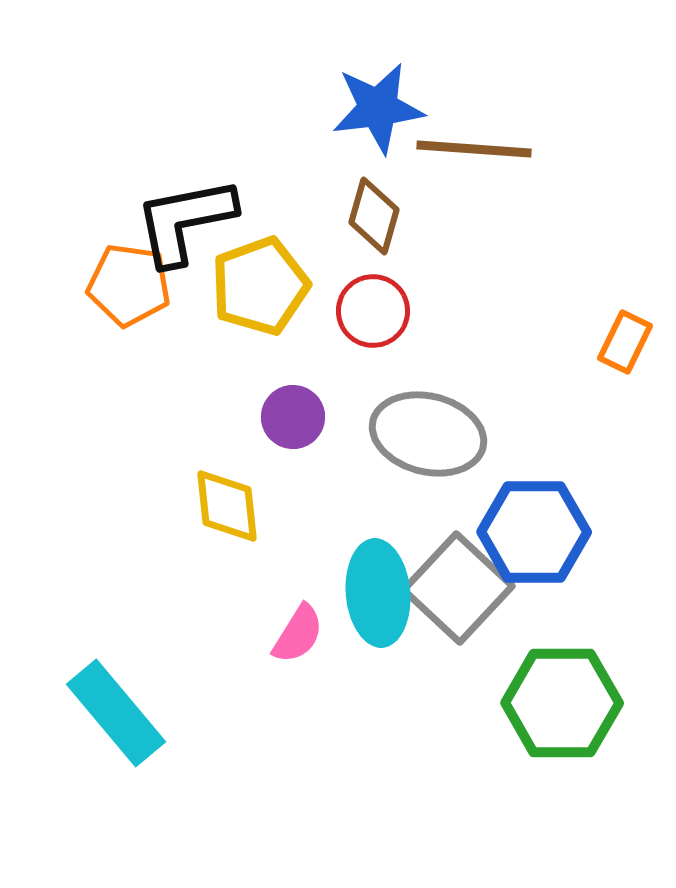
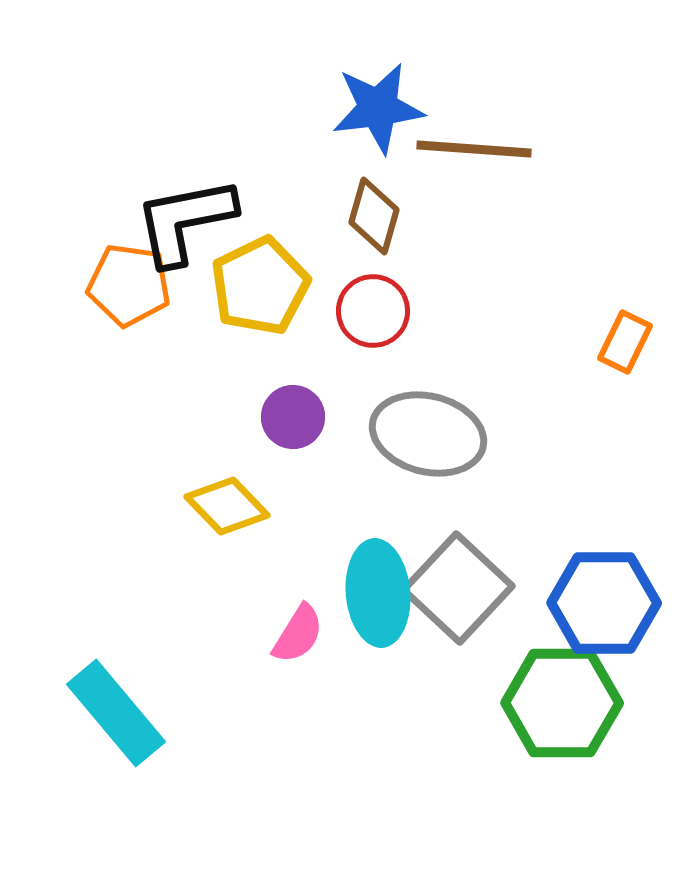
yellow pentagon: rotated 6 degrees counterclockwise
yellow diamond: rotated 38 degrees counterclockwise
blue hexagon: moved 70 px right, 71 px down
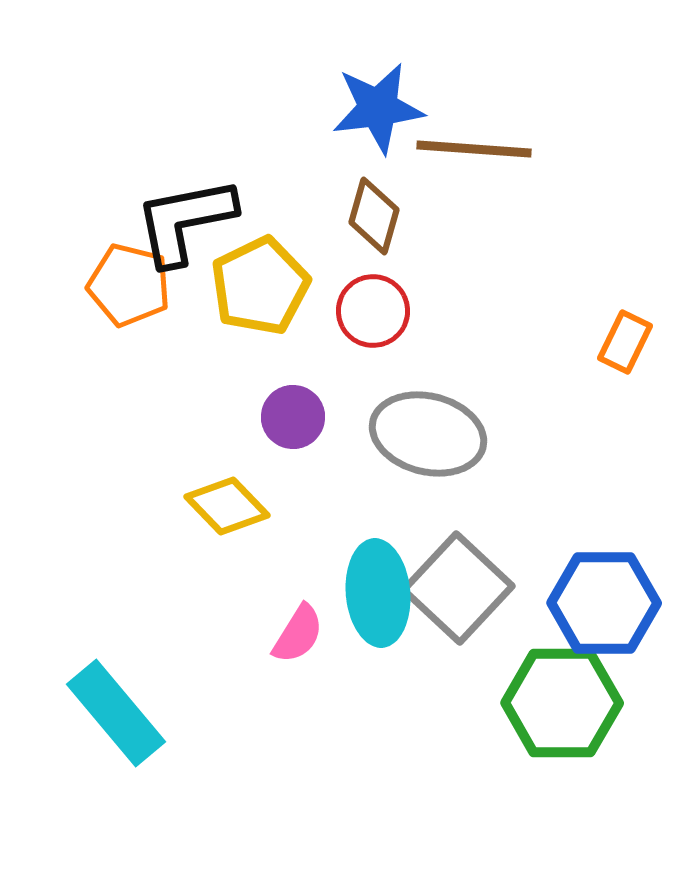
orange pentagon: rotated 6 degrees clockwise
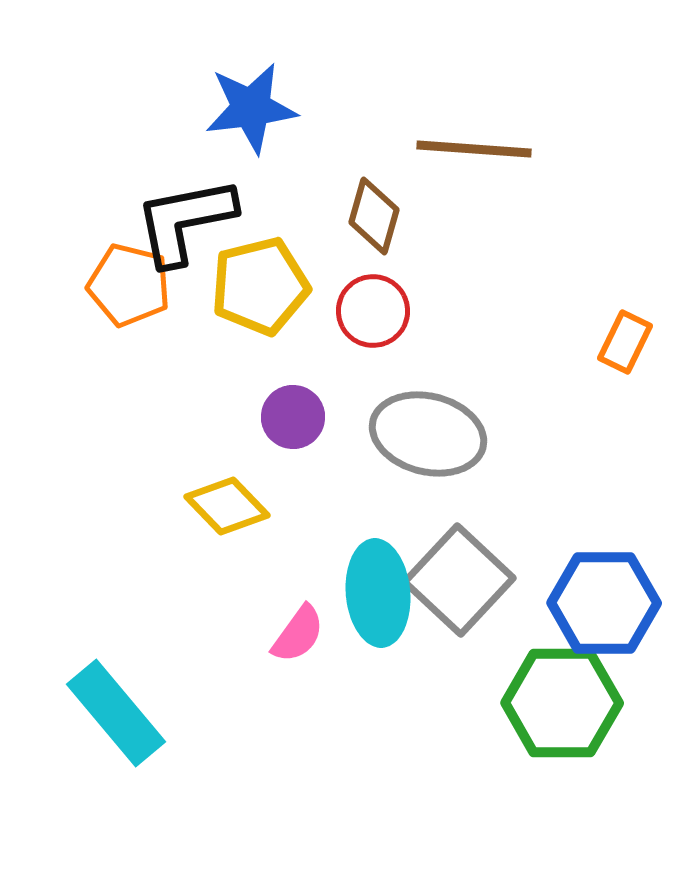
blue star: moved 127 px left
yellow pentagon: rotated 12 degrees clockwise
gray square: moved 1 px right, 8 px up
pink semicircle: rotated 4 degrees clockwise
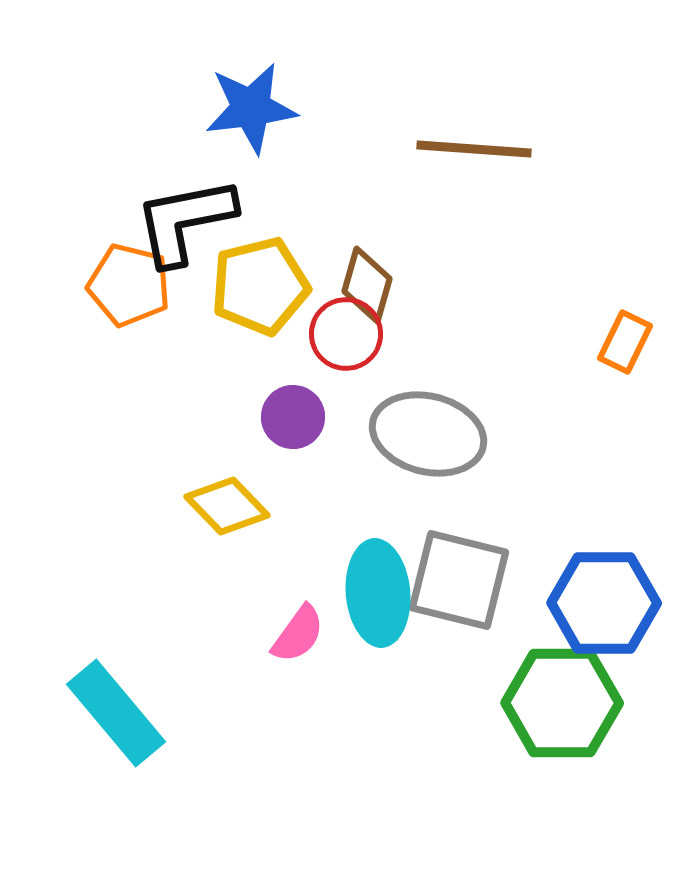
brown diamond: moved 7 px left, 69 px down
red circle: moved 27 px left, 23 px down
gray square: rotated 29 degrees counterclockwise
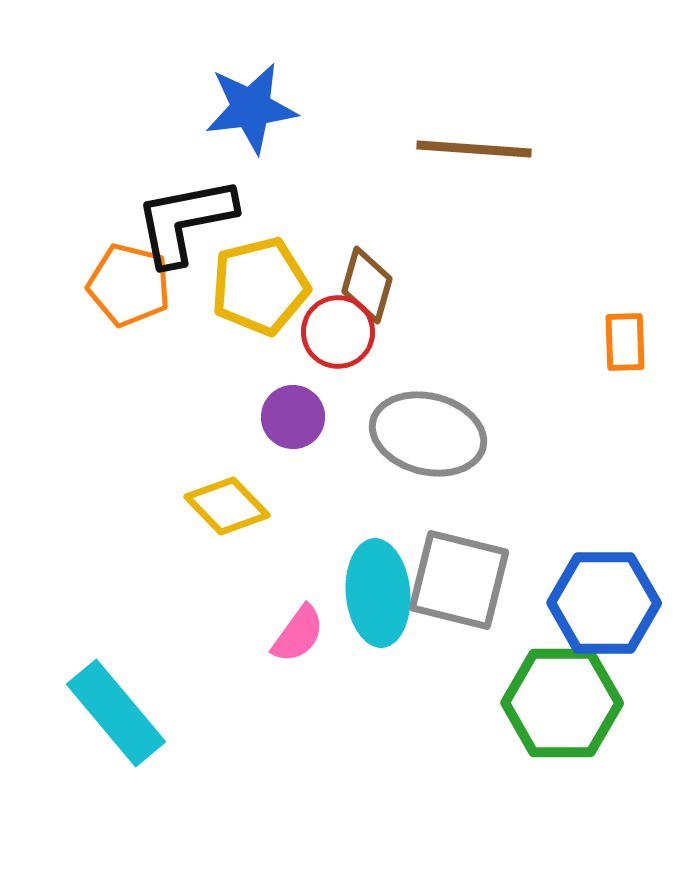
red circle: moved 8 px left, 2 px up
orange rectangle: rotated 28 degrees counterclockwise
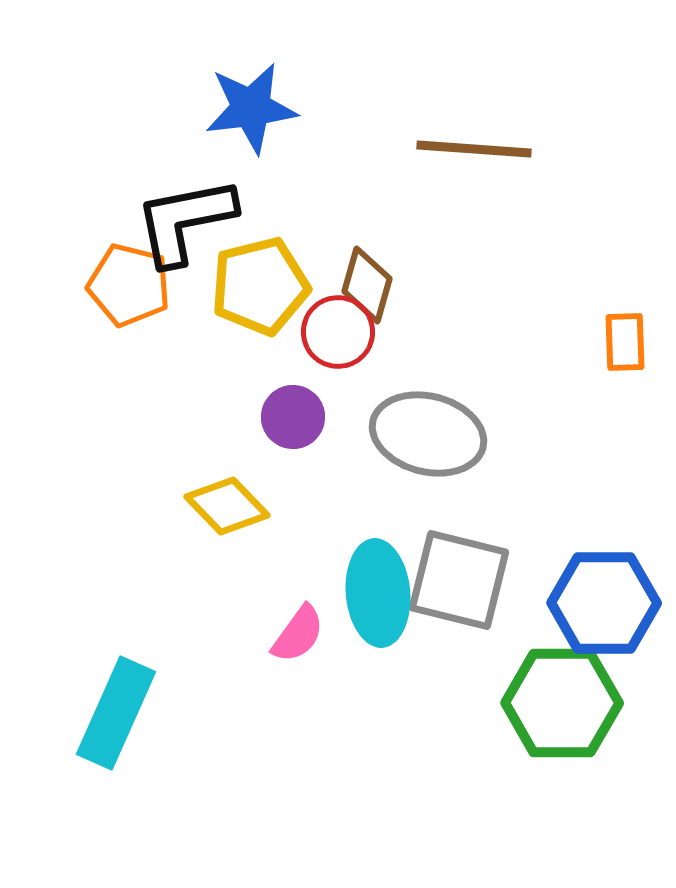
cyan rectangle: rotated 64 degrees clockwise
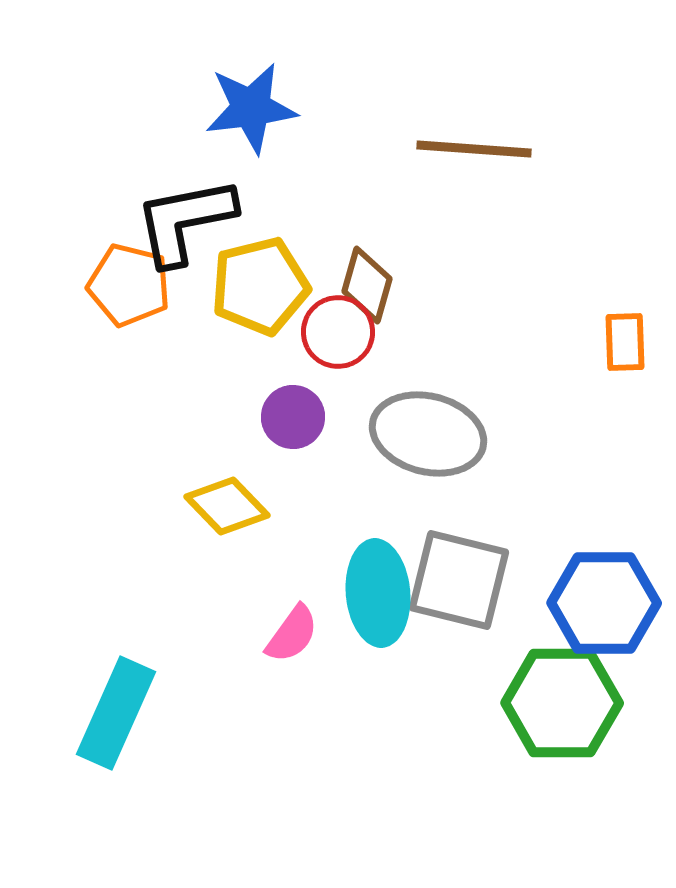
pink semicircle: moved 6 px left
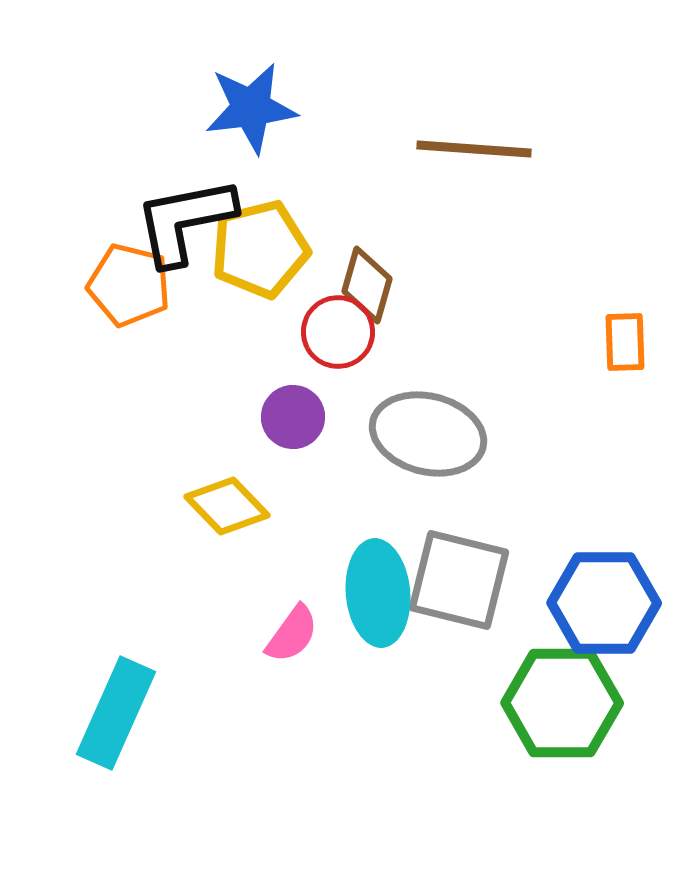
yellow pentagon: moved 37 px up
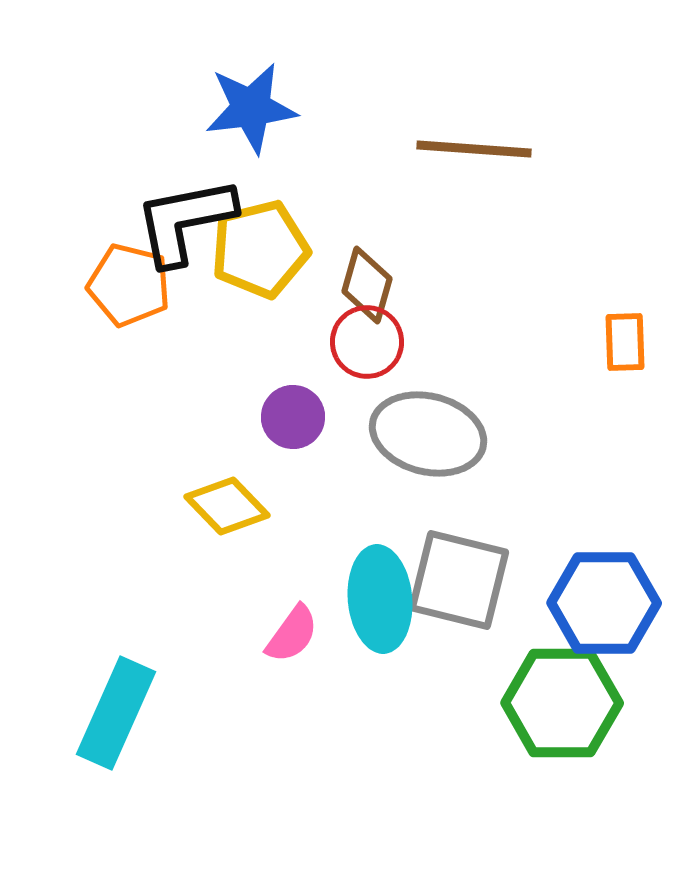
red circle: moved 29 px right, 10 px down
cyan ellipse: moved 2 px right, 6 px down
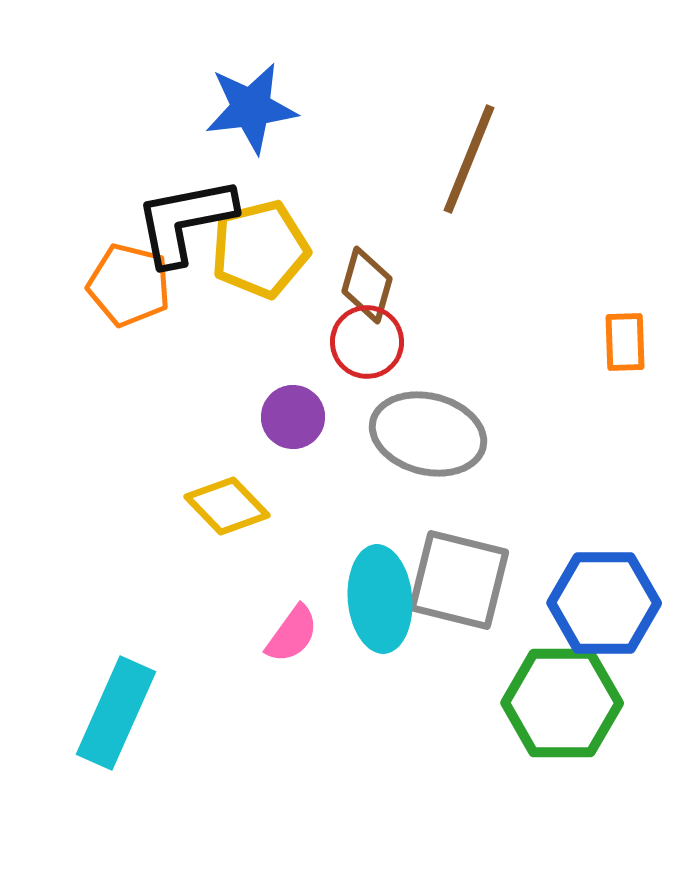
brown line: moved 5 px left, 10 px down; rotated 72 degrees counterclockwise
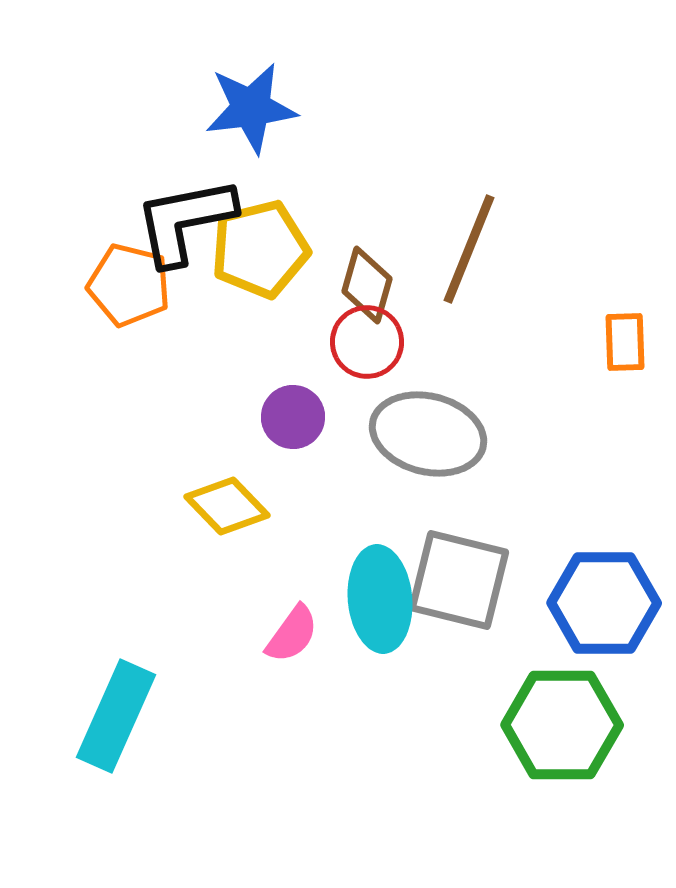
brown line: moved 90 px down
green hexagon: moved 22 px down
cyan rectangle: moved 3 px down
